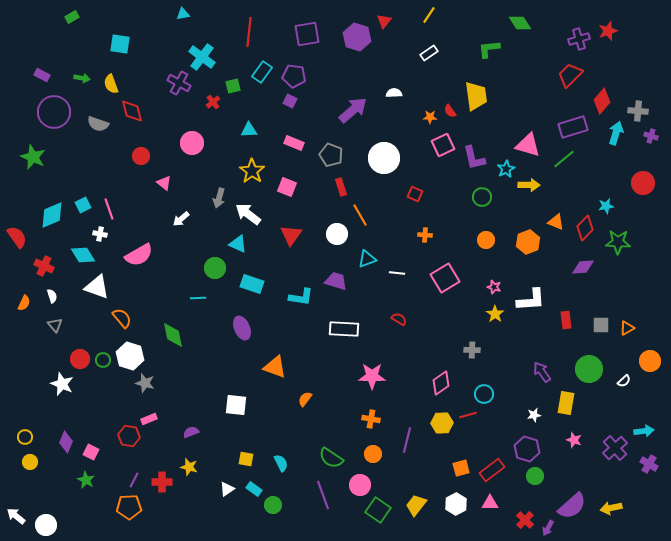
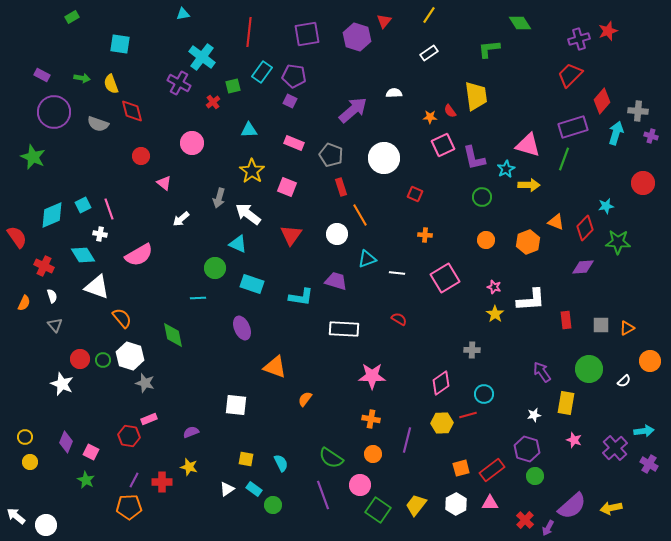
green line at (564, 159): rotated 30 degrees counterclockwise
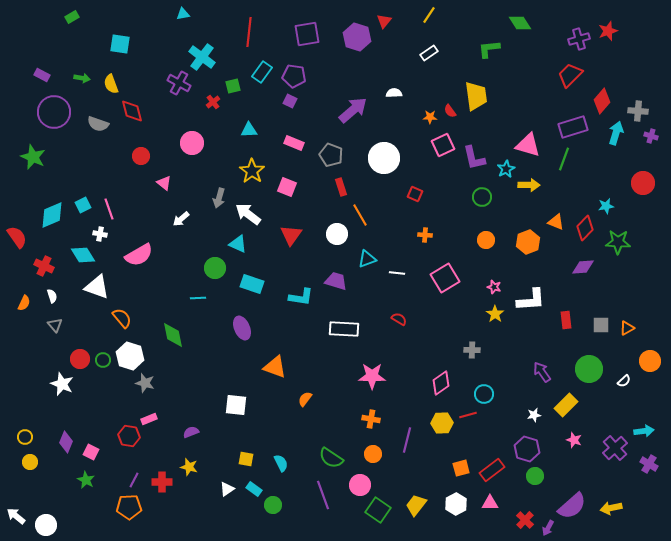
yellow rectangle at (566, 403): moved 2 px down; rotated 35 degrees clockwise
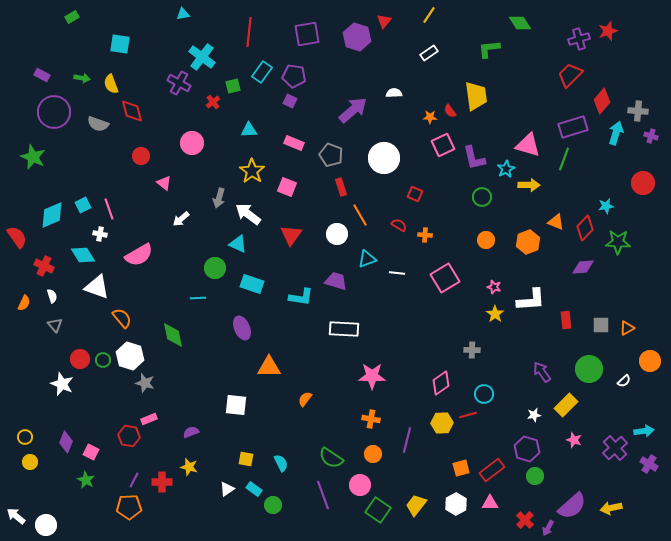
red semicircle at (399, 319): moved 94 px up
orange triangle at (275, 367): moved 6 px left; rotated 20 degrees counterclockwise
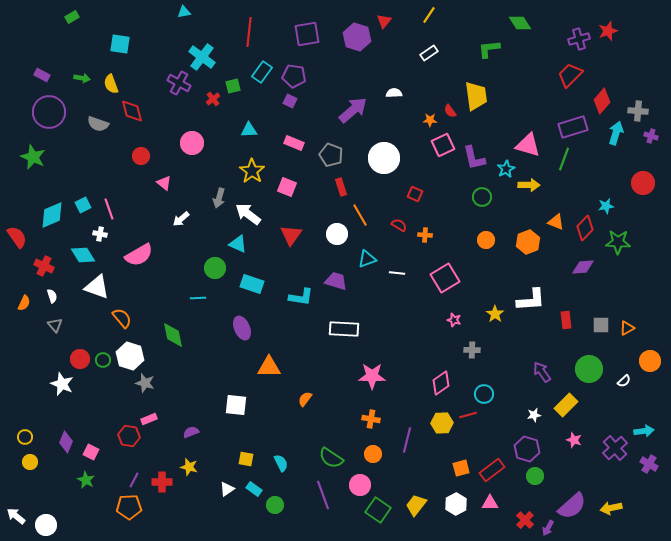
cyan triangle at (183, 14): moved 1 px right, 2 px up
red cross at (213, 102): moved 3 px up
purple circle at (54, 112): moved 5 px left
orange star at (430, 117): moved 3 px down
pink star at (494, 287): moved 40 px left, 33 px down
green circle at (273, 505): moved 2 px right
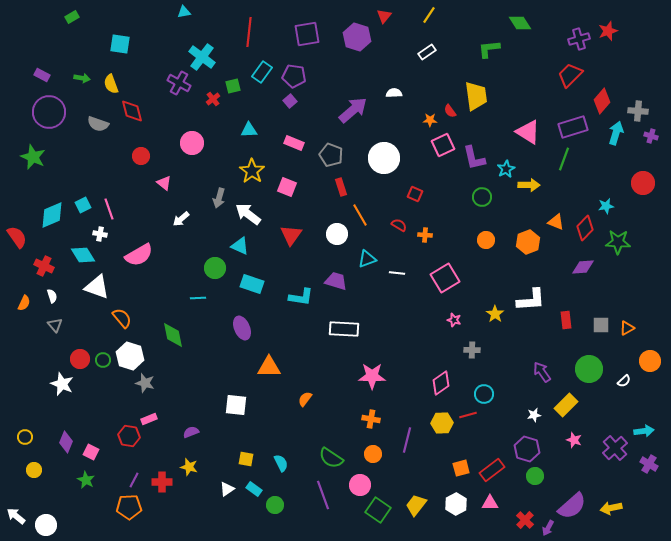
red triangle at (384, 21): moved 5 px up
white rectangle at (429, 53): moved 2 px left, 1 px up
purple square at (290, 101): rotated 24 degrees clockwise
pink triangle at (528, 145): moved 13 px up; rotated 16 degrees clockwise
cyan triangle at (238, 244): moved 2 px right, 2 px down
yellow circle at (30, 462): moved 4 px right, 8 px down
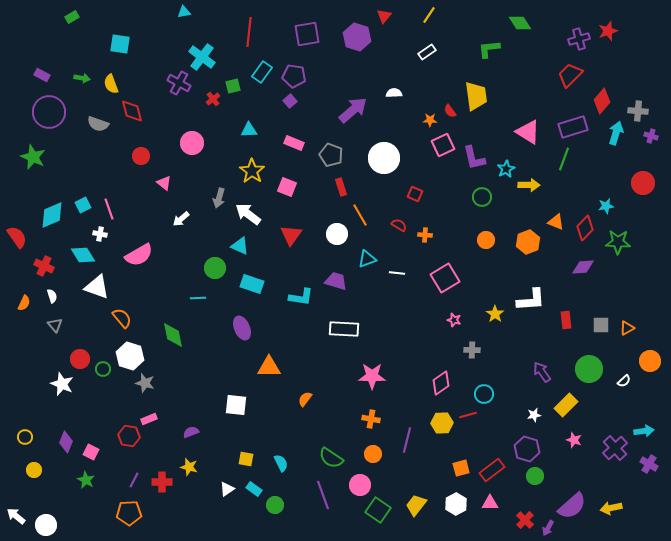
green circle at (103, 360): moved 9 px down
orange pentagon at (129, 507): moved 6 px down
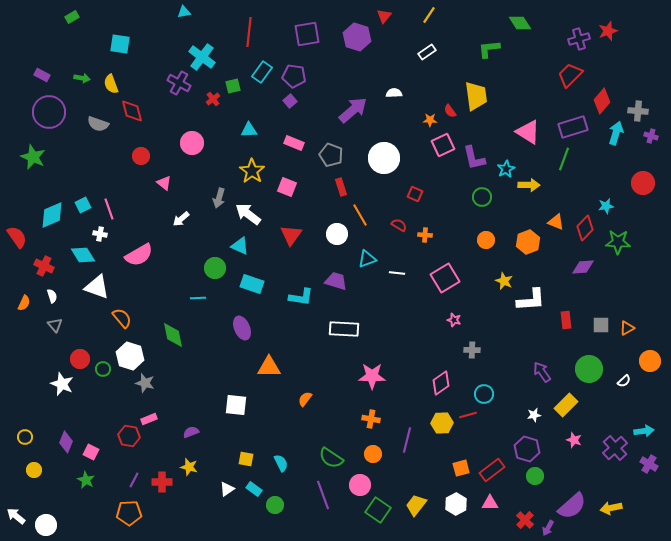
yellow star at (495, 314): moved 9 px right, 33 px up; rotated 12 degrees counterclockwise
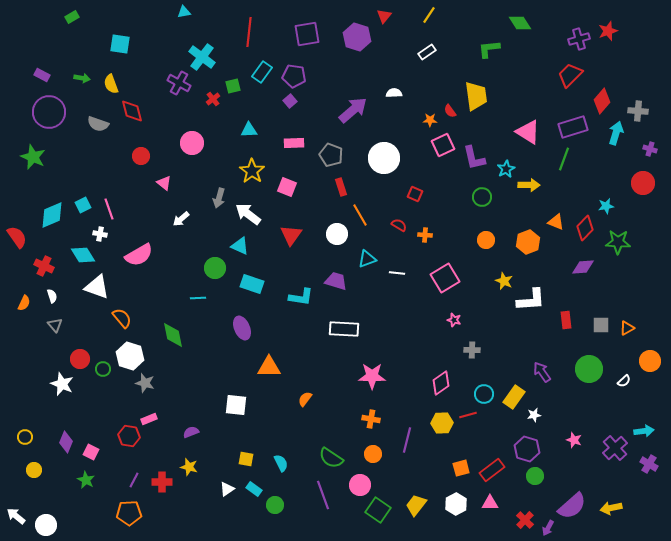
purple cross at (651, 136): moved 1 px left, 13 px down
pink rectangle at (294, 143): rotated 24 degrees counterclockwise
yellow rectangle at (566, 405): moved 52 px left, 8 px up; rotated 10 degrees counterclockwise
